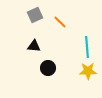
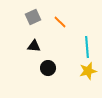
gray square: moved 2 px left, 2 px down
yellow star: rotated 12 degrees counterclockwise
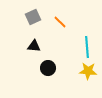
yellow star: rotated 18 degrees clockwise
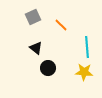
orange line: moved 1 px right, 3 px down
black triangle: moved 2 px right, 2 px down; rotated 32 degrees clockwise
yellow star: moved 4 px left, 1 px down
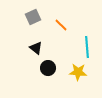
yellow star: moved 6 px left
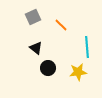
yellow star: rotated 12 degrees counterclockwise
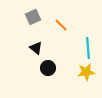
cyan line: moved 1 px right, 1 px down
yellow star: moved 8 px right
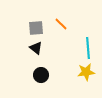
gray square: moved 3 px right, 11 px down; rotated 21 degrees clockwise
orange line: moved 1 px up
black circle: moved 7 px left, 7 px down
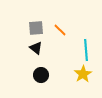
orange line: moved 1 px left, 6 px down
cyan line: moved 2 px left, 2 px down
yellow star: moved 3 px left, 2 px down; rotated 24 degrees counterclockwise
